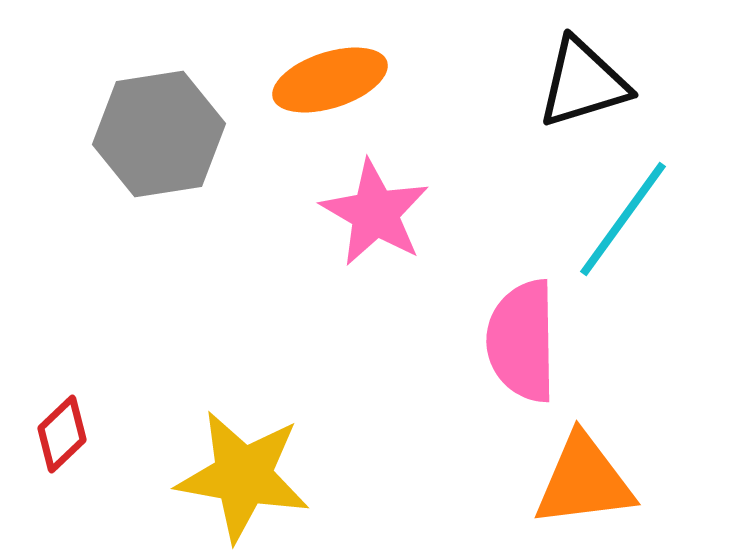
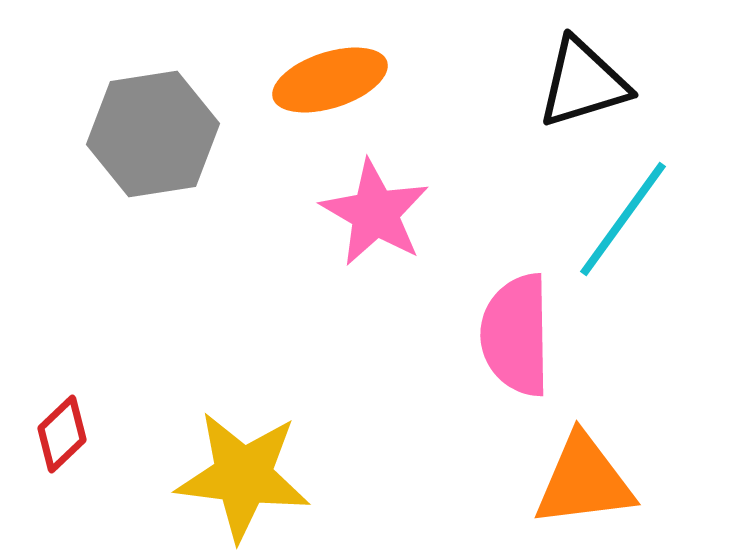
gray hexagon: moved 6 px left
pink semicircle: moved 6 px left, 6 px up
yellow star: rotated 3 degrees counterclockwise
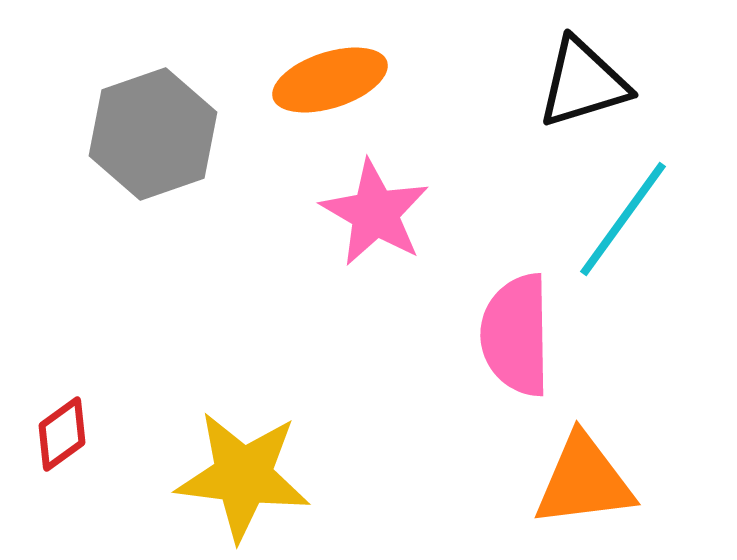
gray hexagon: rotated 10 degrees counterclockwise
red diamond: rotated 8 degrees clockwise
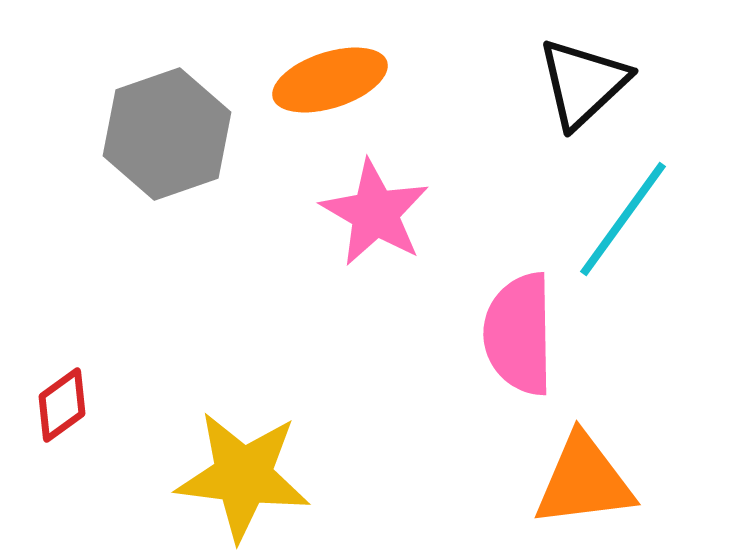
black triangle: rotated 26 degrees counterclockwise
gray hexagon: moved 14 px right
pink semicircle: moved 3 px right, 1 px up
red diamond: moved 29 px up
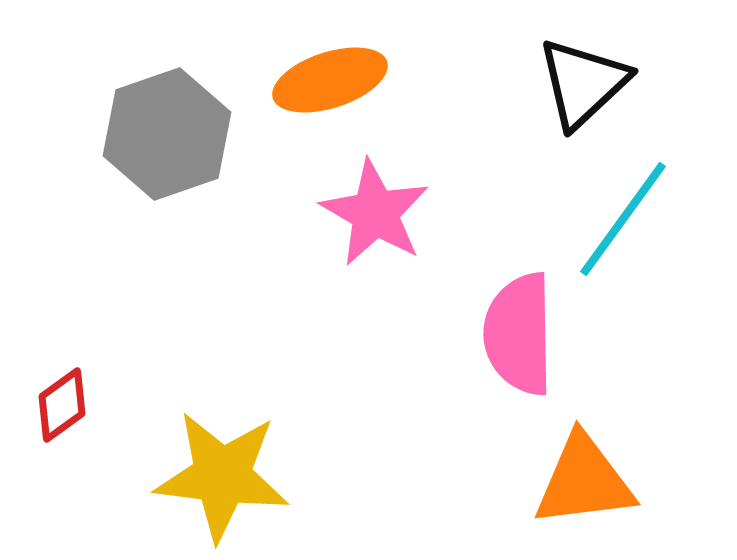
yellow star: moved 21 px left
